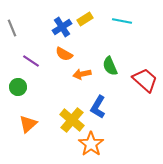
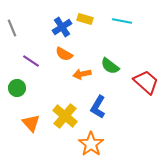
yellow rectangle: rotated 49 degrees clockwise
green semicircle: rotated 30 degrees counterclockwise
red trapezoid: moved 1 px right, 2 px down
green circle: moved 1 px left, 1 px down
yellow cross: moved 7 px left, 4 px up
orange triangle: moved 3 px right, 1 px up; rotated 30 degrees counterclockwise
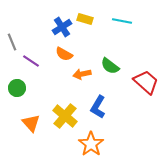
gray line: moved 14 px down
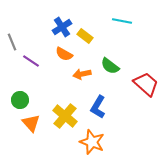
yellow rectangle: moved 17 px down; rotated 21 degrees clockwise
red trapezoid: moved 2 px down
green circle: moved 3 px right, 12 px down
orange star: moved 1 px right, 2 px up; rotated 15 degrees counterclockwise
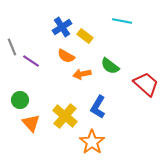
gray line: moved 5 px down
orange semicircle: moved 2 px right, 2 px down
orange star: rotated 15 degrees clockwise
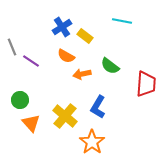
red trapezoid: rotated 52 degrees clockwise
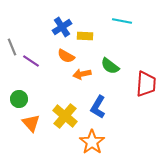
yellow rectangle: rotated 35 degrees counterclockwise
green circle: moved 1 px left, 1 px up
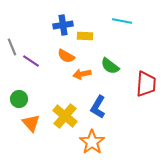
blue cross: moved 1 px right, 2 px up; rotated 24 degrees clockwise
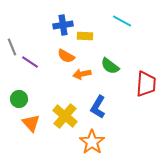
cyan line: rotated 18 degrees clockwise
purple line: moved 1 px left, 1 px down
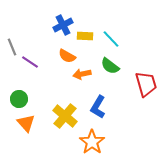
cyan line: moved 11 px left, 18 px down; rotated 18 degrees clockwise
blue cross: rotated 18 degrees counterclockwise
orange semicircle: moved 1 px right
red trapezoid: rotated 20 degrees counterclockwise
orange triangle: moved 5 px left
